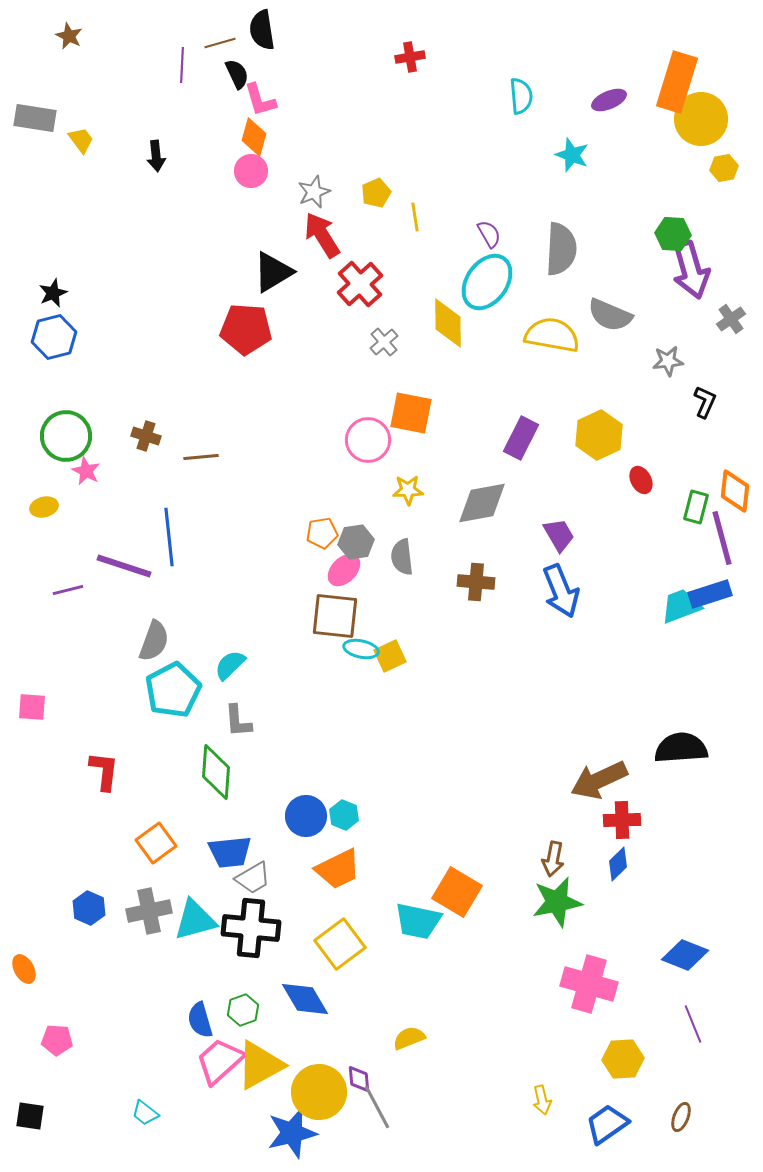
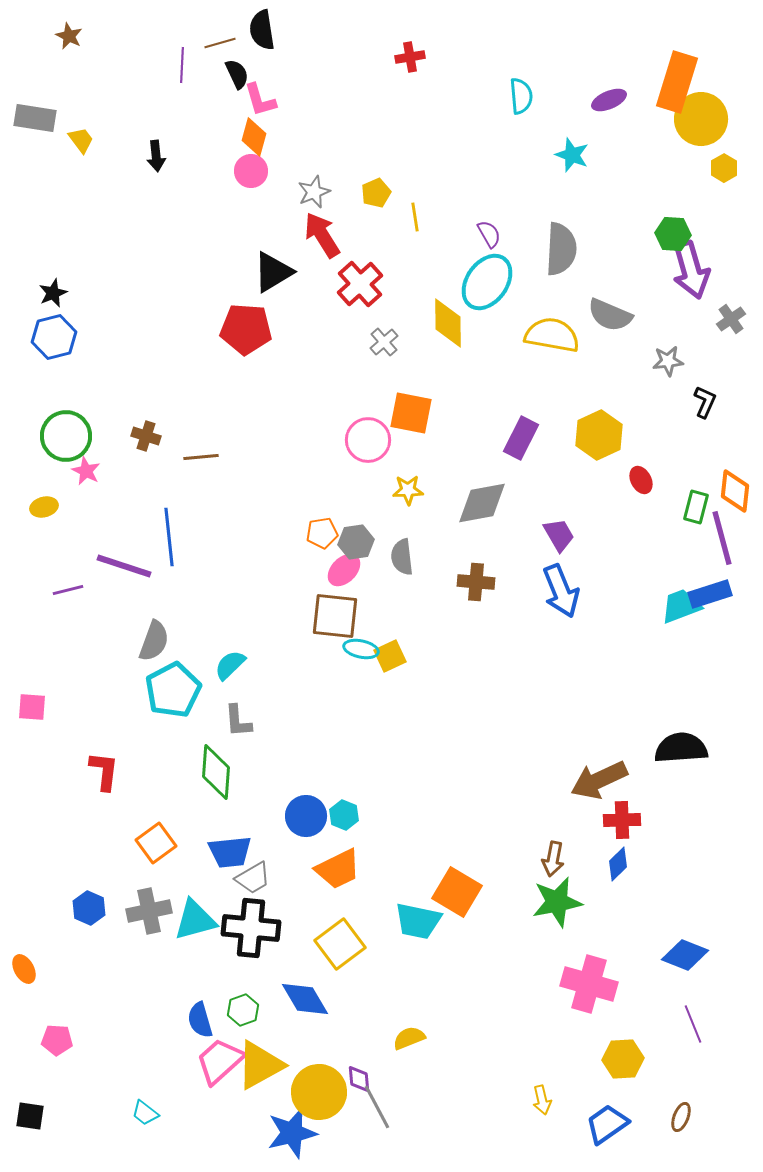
yellow hexagon at (724, 168): rotated 20 degrees counterclockwise
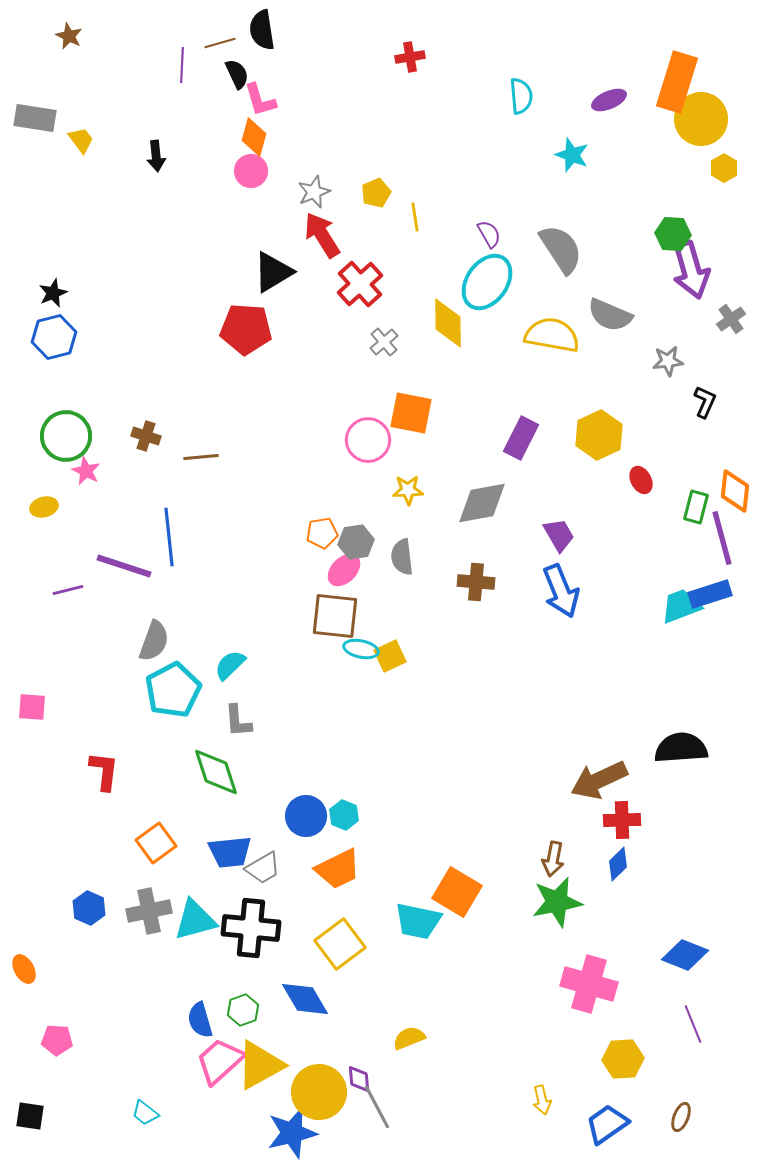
gray semicircle at (561, 249): rotated 36 degrees counterclockwise
green diamond at (216, 772): rotated 22 degrees counterclockwise
gray trapezoid at (253, 878): moved 10 px right, 10 px up
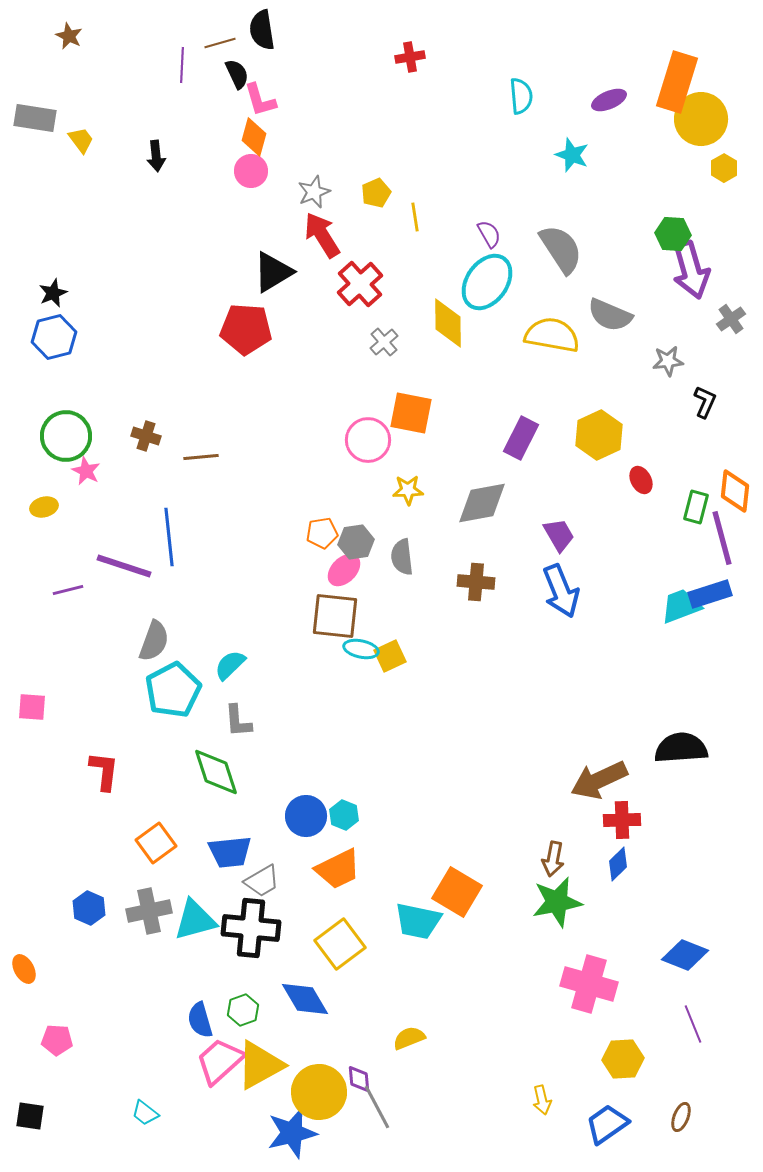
gray trapezoid at (263, 868): moved 1 px left, 13 px down
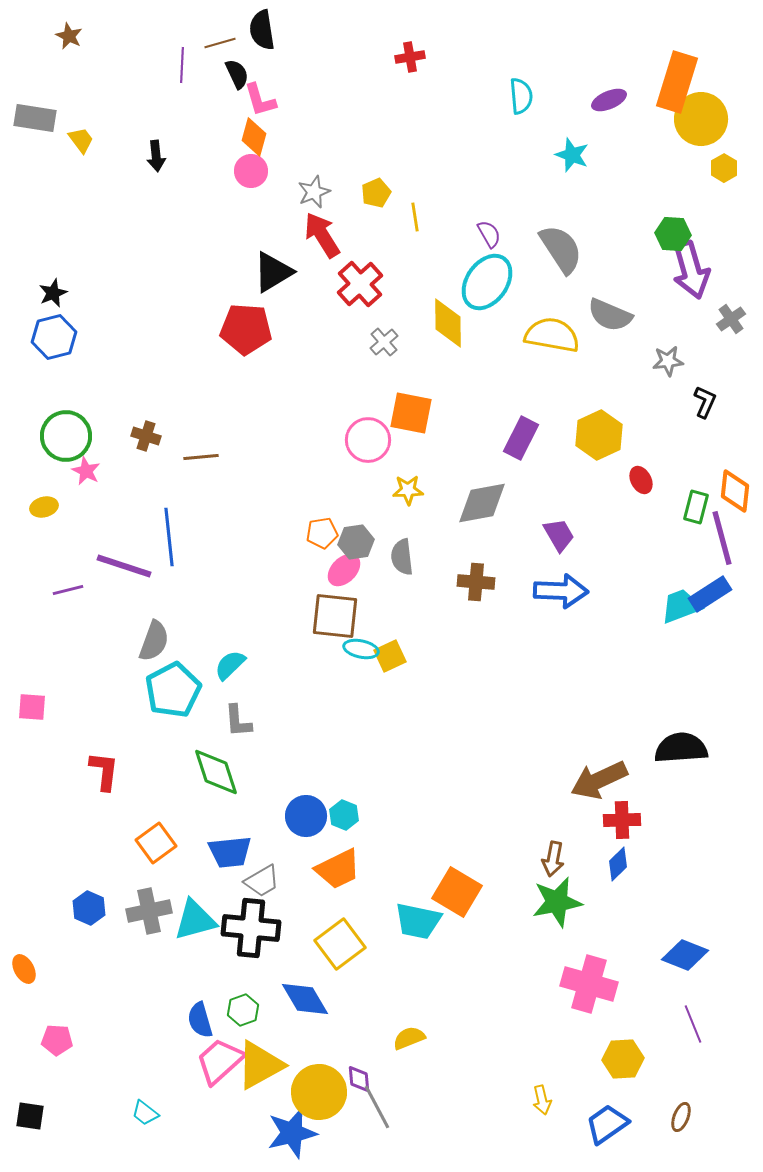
blue arrow at (561, 591): rotated 66 degrees counterclockwise
blue rectangle at (710, 594): rotated 15 degrees counterclockwise
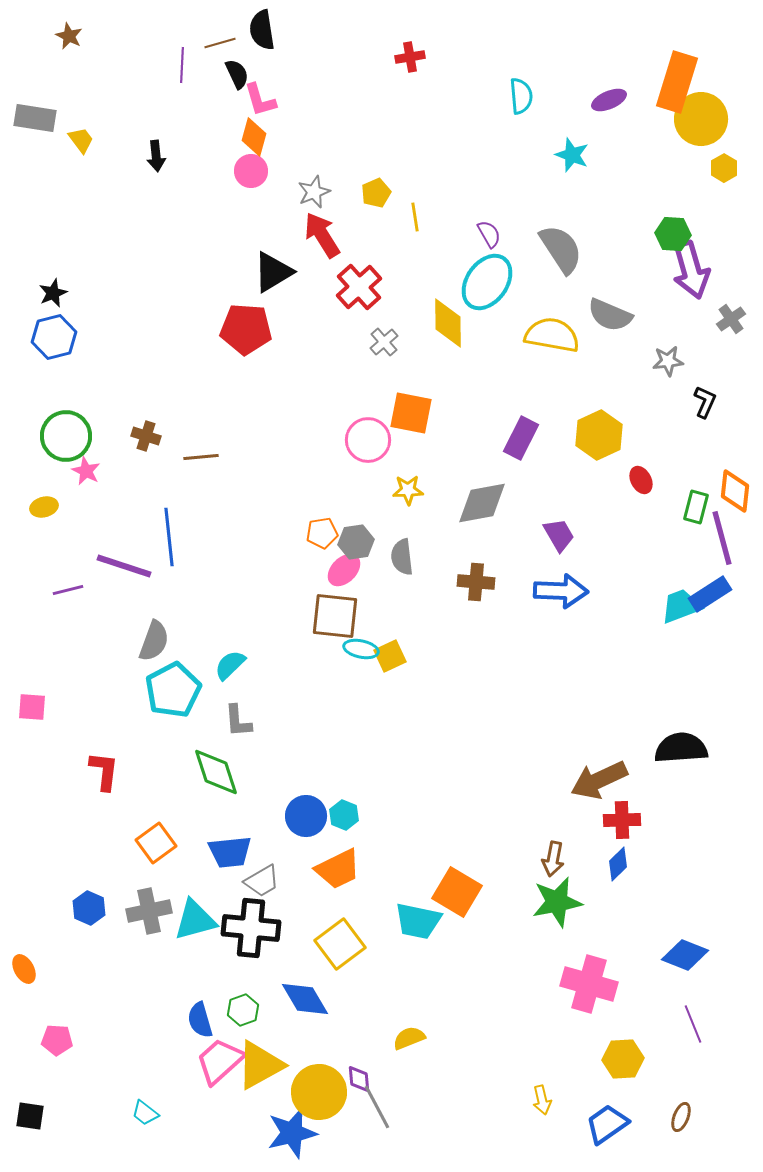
red cross at (360, 284): moved 1 px left, 3 px down
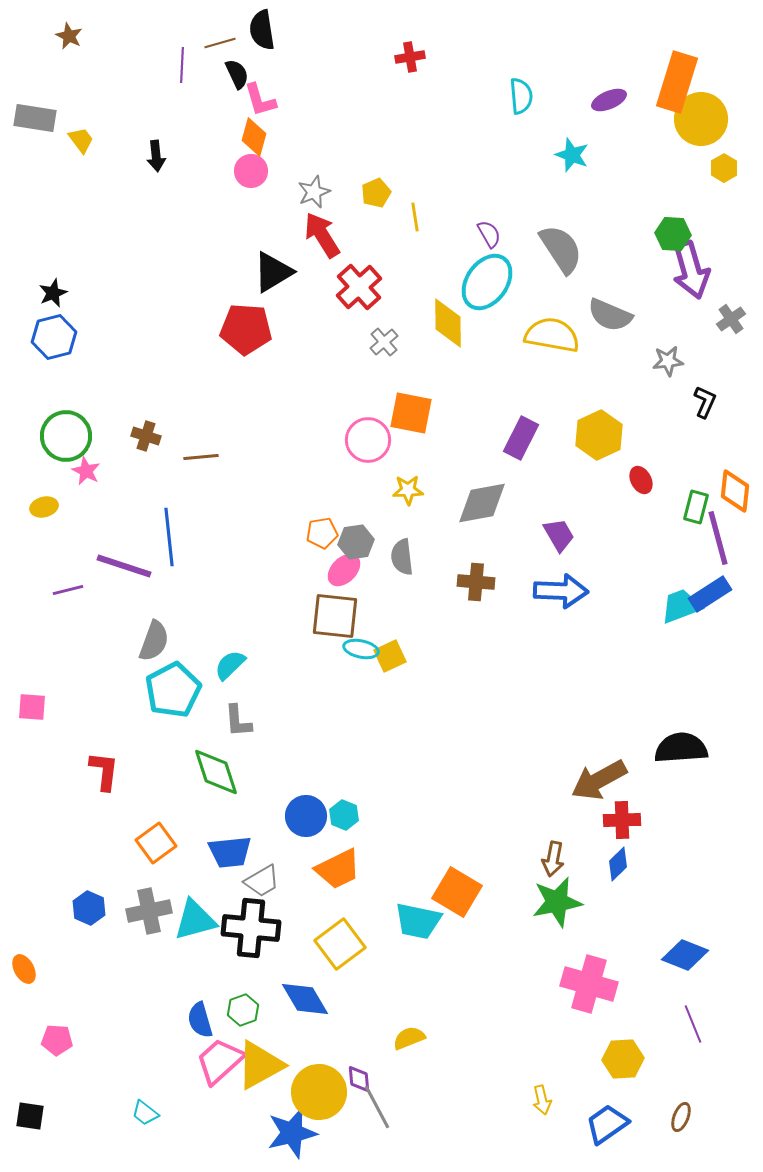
purple line at (722, 538): moved 4 px left
brown arrow at (599, 780): rotated 4 degrees counterclockwise
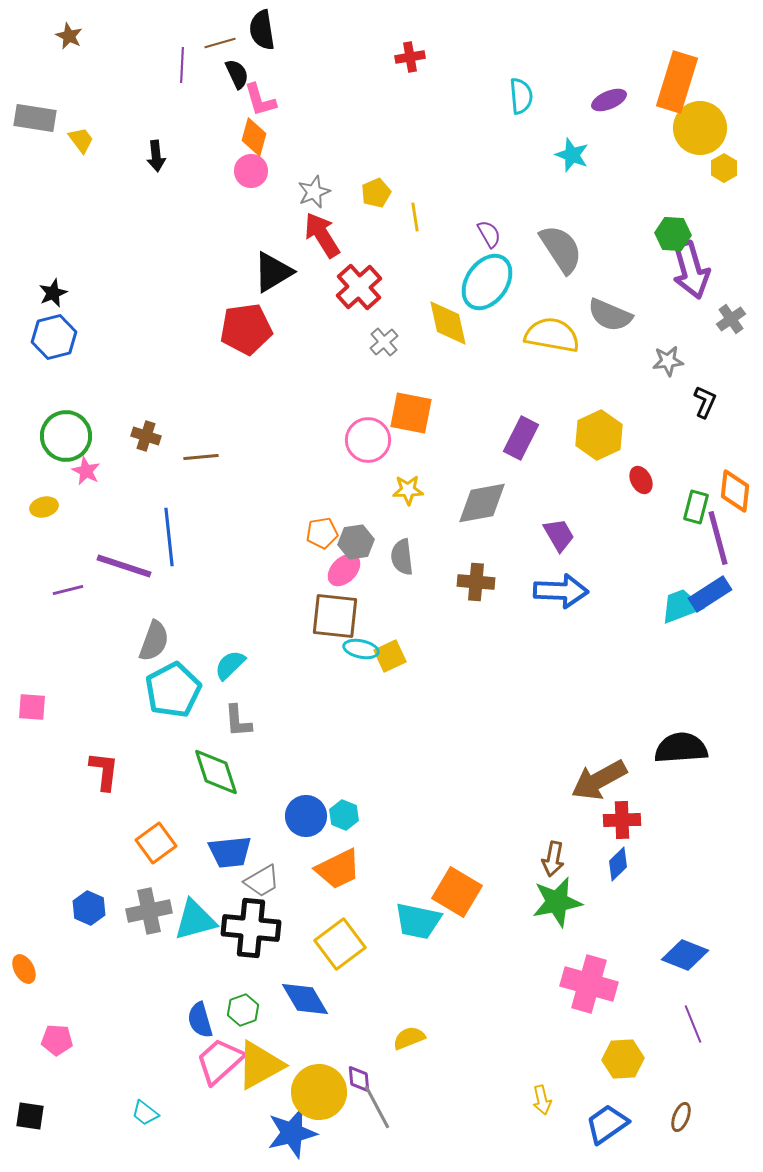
yellow circle at (701, 119): moved 1 px left, 9 px down
yellow diamond at (448, 323): rotated 12 degrees counterclockwise
red pentagon at (246, 329): rotated 12 degrees counterclockwise
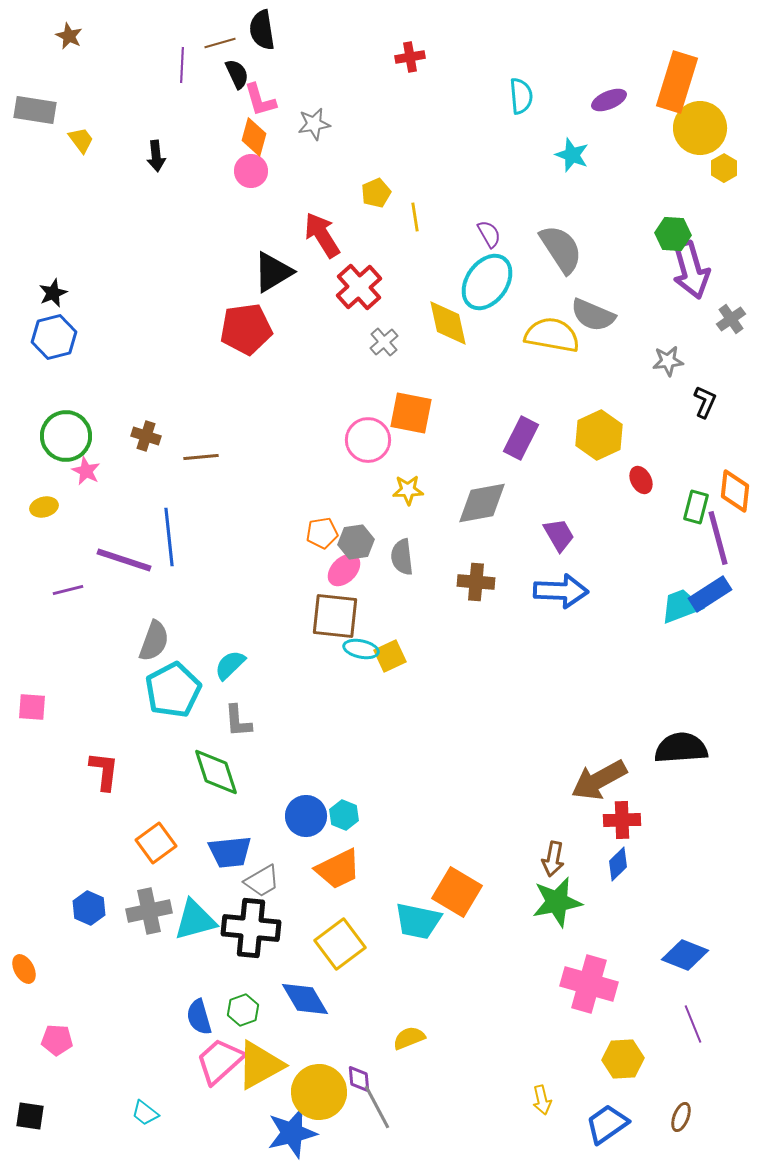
gray rectangle at (35, 118): moved 8 px up
gray star at (314, 192): moved 68 px up; rotated 12 degrees clockwise
gray semicircle at (610, 315): moved 17 px left
purple line at (124, 566): moved 6 px up
blue semicircle at (200, 1020): moved 1 px left, 3 px up
